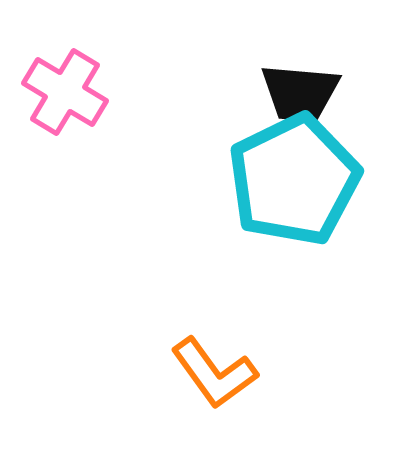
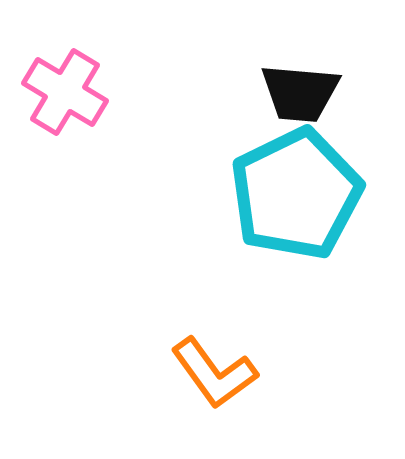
cyan pentagon: moved 2 px right, 14 px down
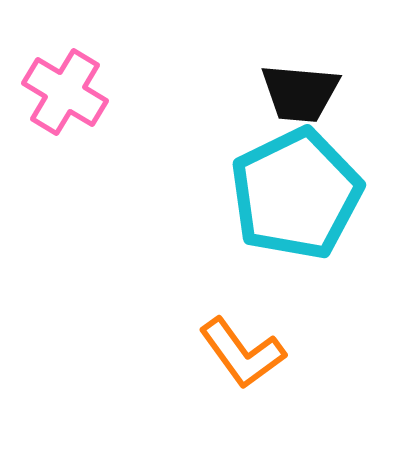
orange L-shape: moved 28 px right, 20 px up
